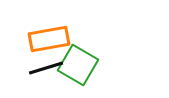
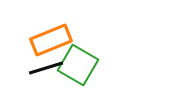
orange rectangle: moved 2 px right, 1 px down; rotated 12 degrees counterclockwise
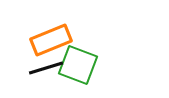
green square: rotated 9 degrees counterclockwise
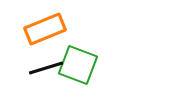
orange rectangle: moved 6 px left, 11 px up
